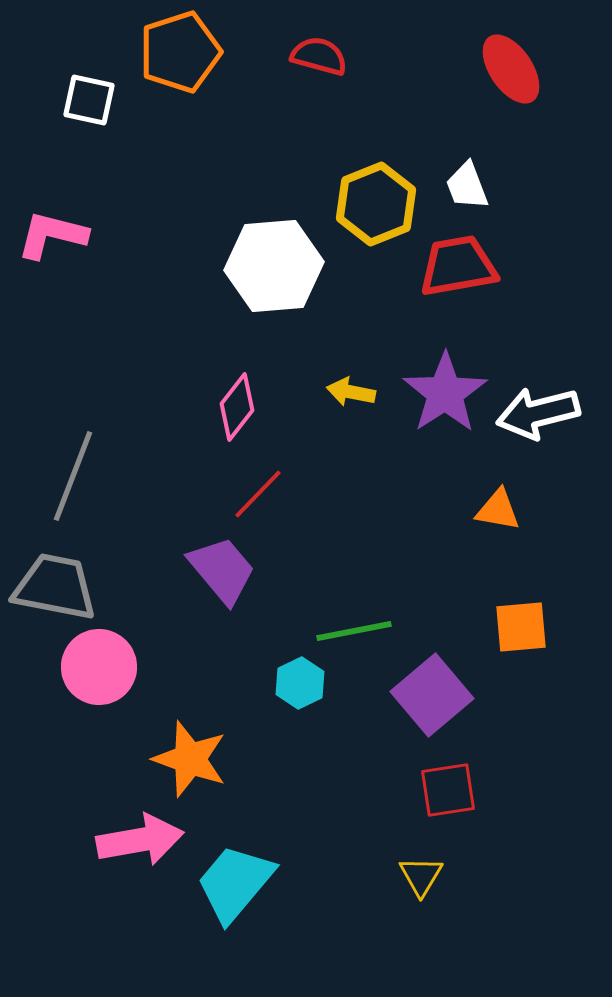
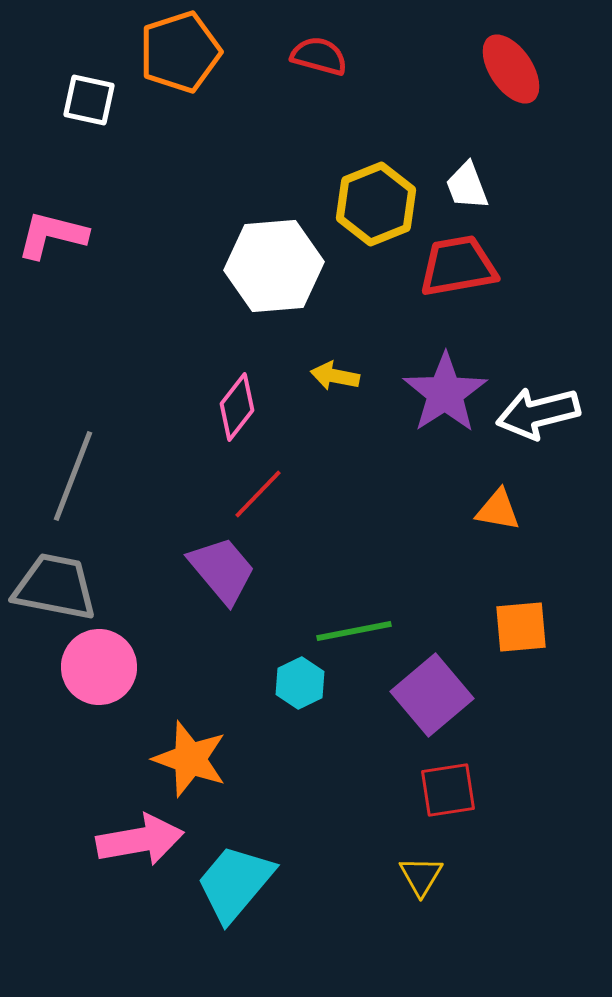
yellow arrow: moved 16 px left, 16 px up
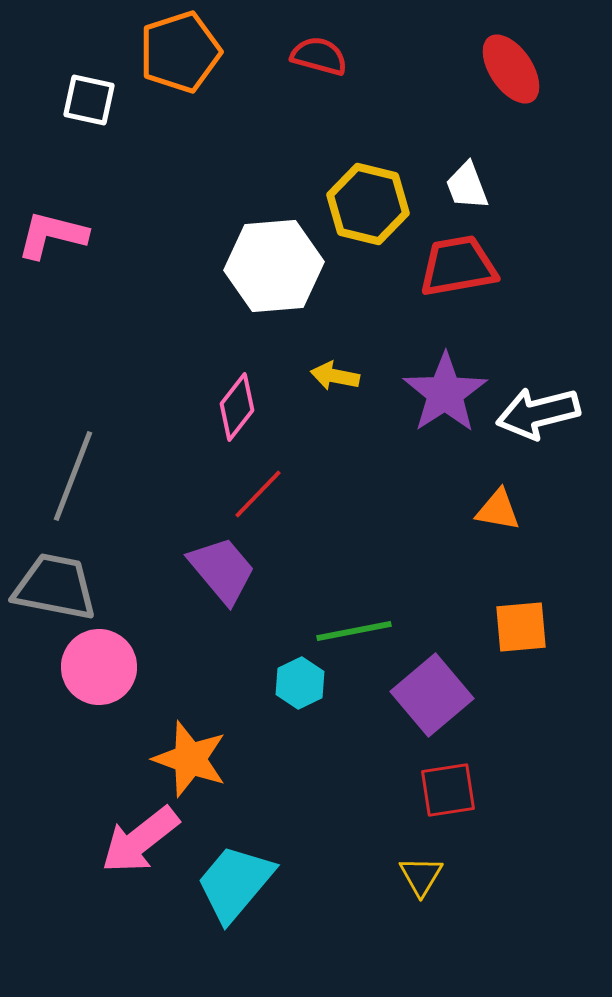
yellow hexagon: moved 8 px left; rotated 24 degrees counterclockwise
pink arrow: rotated 152 degrees clockwise
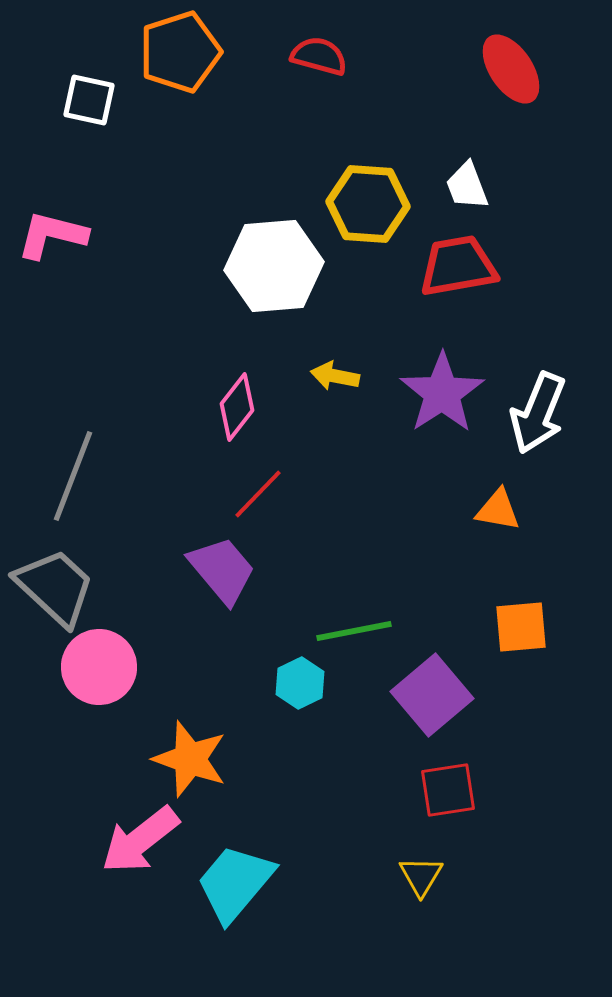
yellow hexagon: rotated 10 degrees counterclockwise
purple star: moved 3 px left
white arrow: rotated 54 degrees counterclockwise
gray trapezoid: rotated 32 degrees clockwise
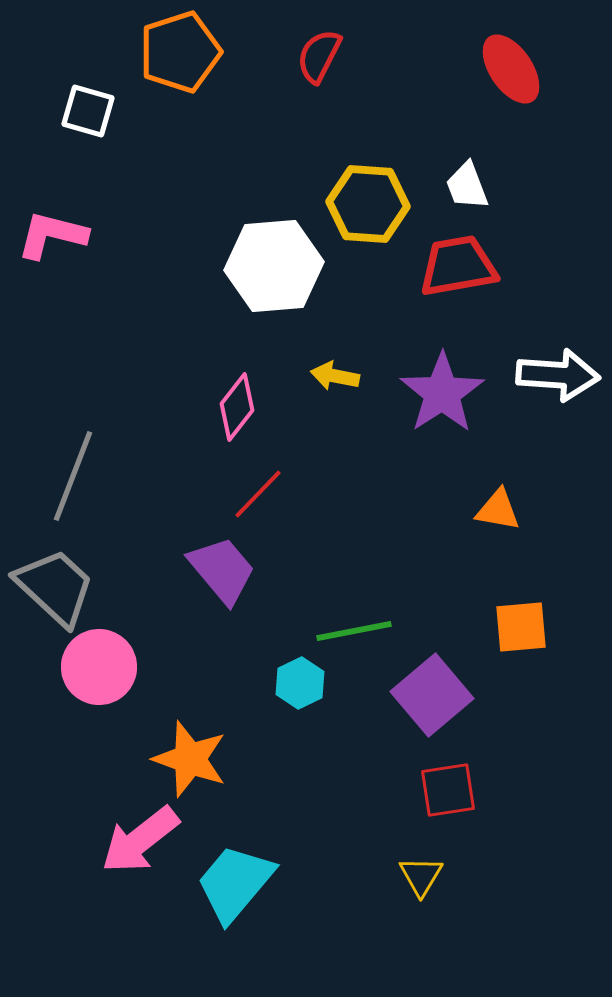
red semicircle: rotated 78 degrees counterclockwise
white square: moved 1 px left, 11 px down; rotated 4 degrees clockwise
white arrow: moved 20 px right, 38 px up; rotated 108 degrees counterclockwise
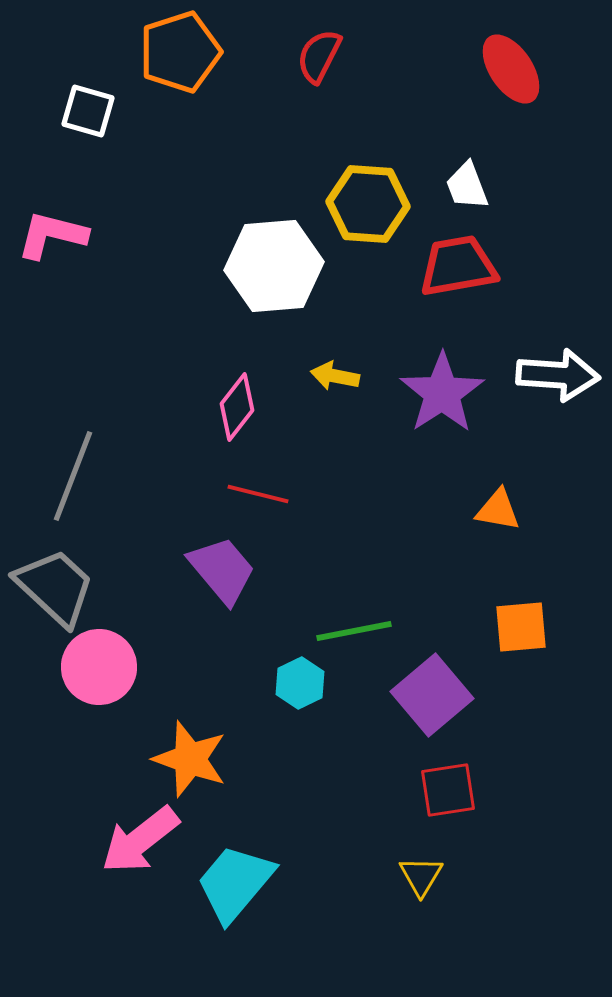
red line: rotated 60 degrees clockwise
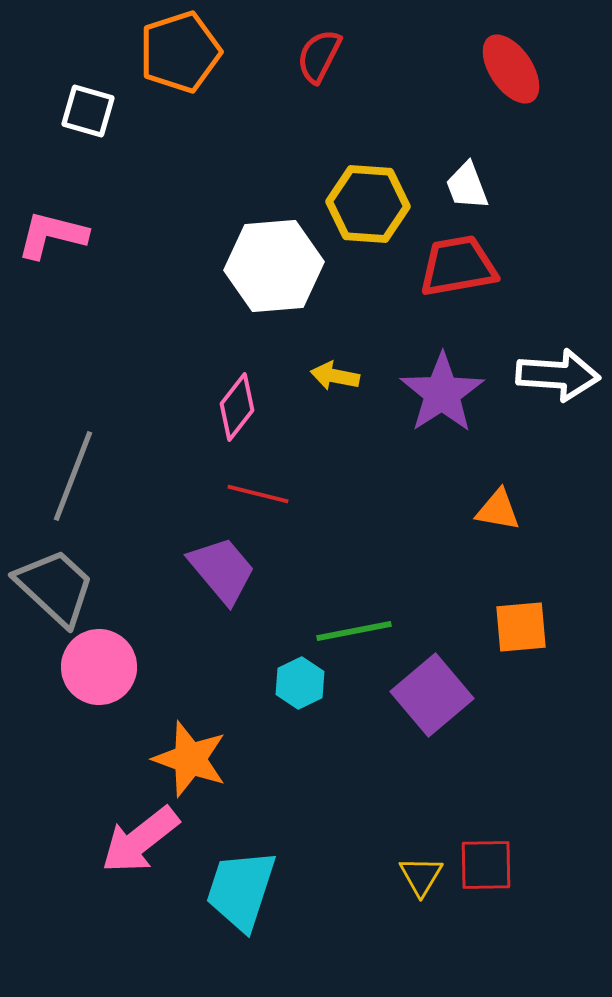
red square: moved 38 px right, 75 px down; rotated 8 degrees clockwise
cyan trapezoid: moved 6 px right, 7 px down; rotated 22 degrees counterclockwise
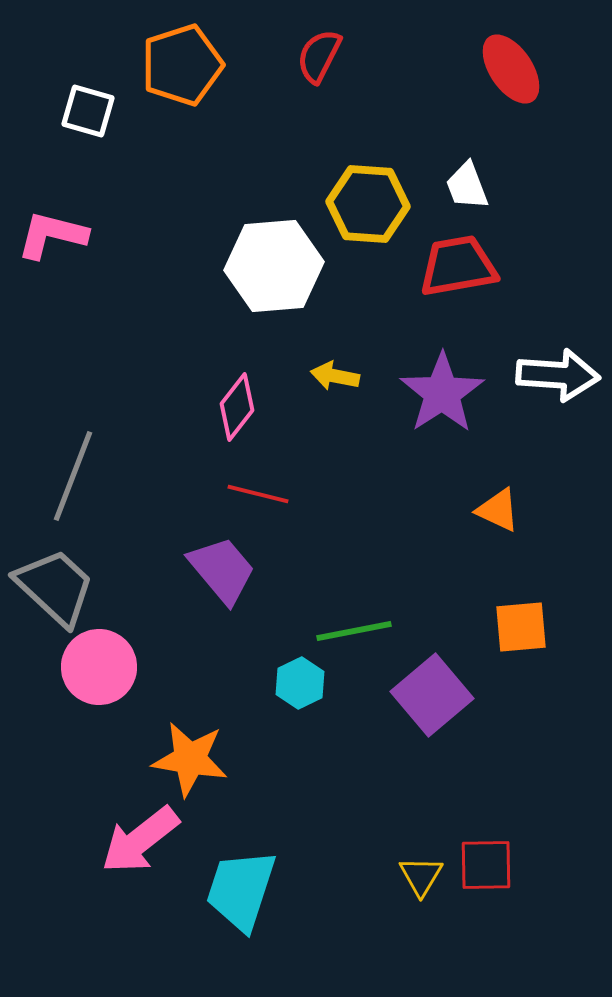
orange pentagon: moved 2 px right, 13 px down
orange triangle: rotated 15 degrees clockwise
orange star: rotated 10 degrees counterclockwise
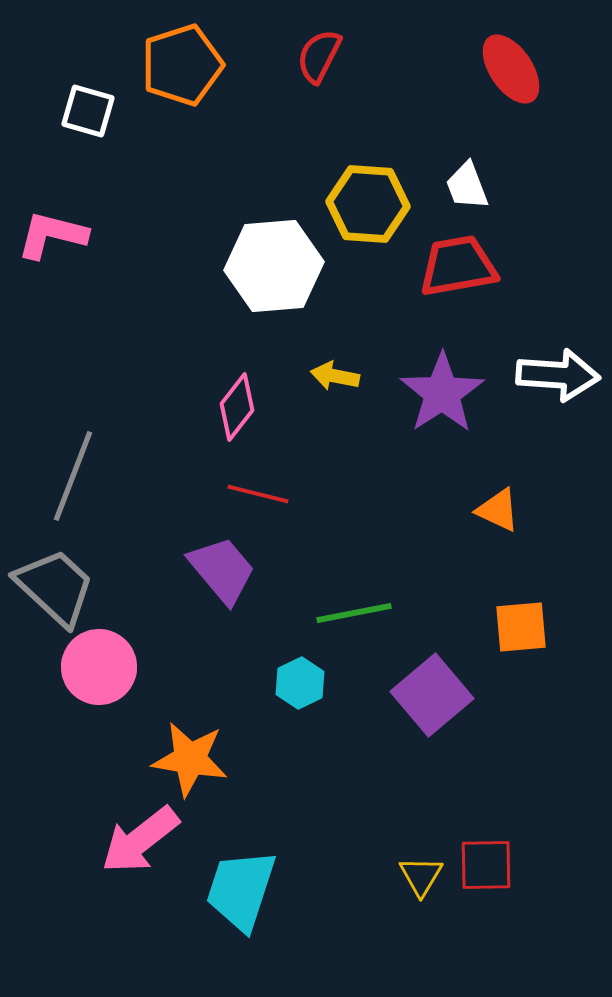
green line: moved 18 px up
